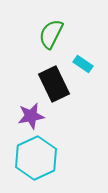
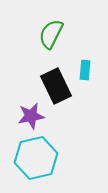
cyan rectangle: moved 2 px right, 6 px down; rotated 60 degrees clockwise
black rectangle: moved 2 px right, 2 px down
cyan hexagon: rotated 12 degrees clockwise
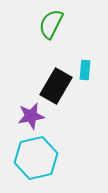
green semicircle: moved 10 px up
black rectangle: rotated 56 degrees clockwise
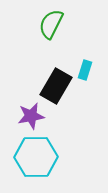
cyan rectangle: rotated 12 degrees clockwise
cyan hexagon: moved 1 px up; rotated 12 degrees clockwise
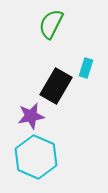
cyan rectangle: moved 1 px right, 2 px up
cyan hexagon: rotated 24 degrees clockwise
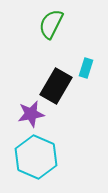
purple star: moved 2 px up
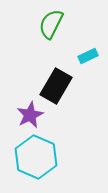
cyan rectangle: moved 2 px right, 12 px up; rotated 48 degrees clockwise
purple star: moved 1 px left, 1 px down; rotated 16 degrees counterclockwise
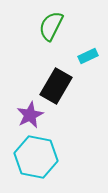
green semicircle: moved 2 px down
cyan hexagon: rotated 12 degrees counterclockwise
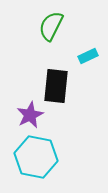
black rectangle: rotated 24 degrees counterclockwise
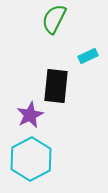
green semicircle: moved 3 px right, 7 px up
cyan hexagon: moved 5 px left, 2 px down; rotated 21 degrees clockwise
